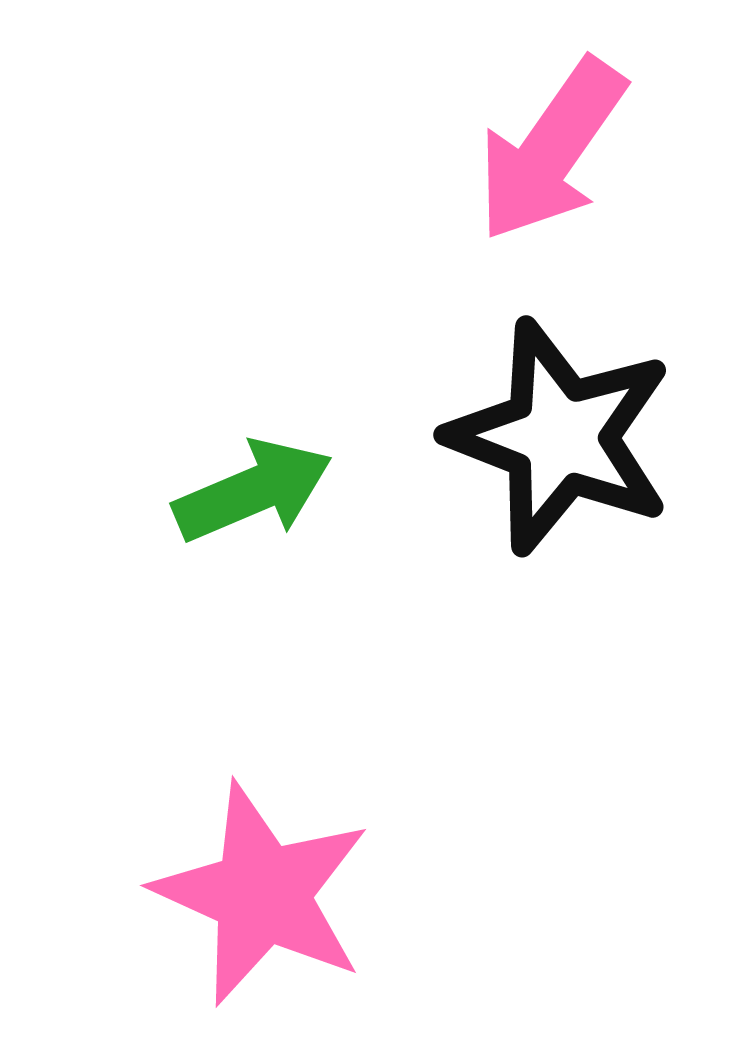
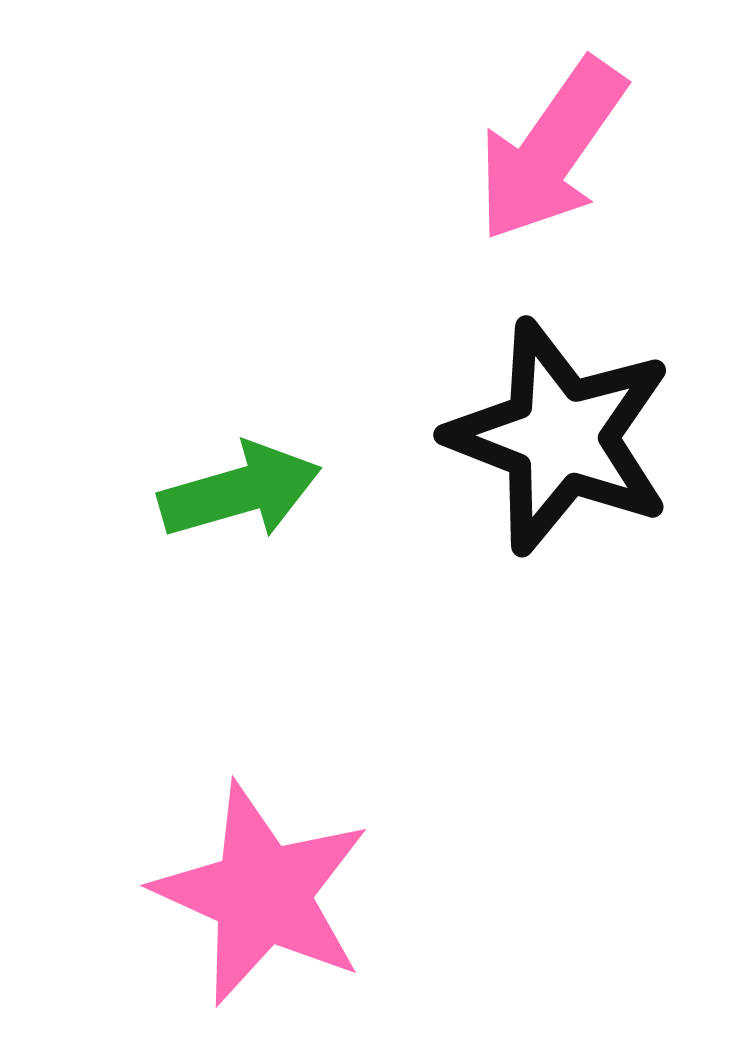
green arrow: moved 13 px left; rotated 7 degrees clockwise
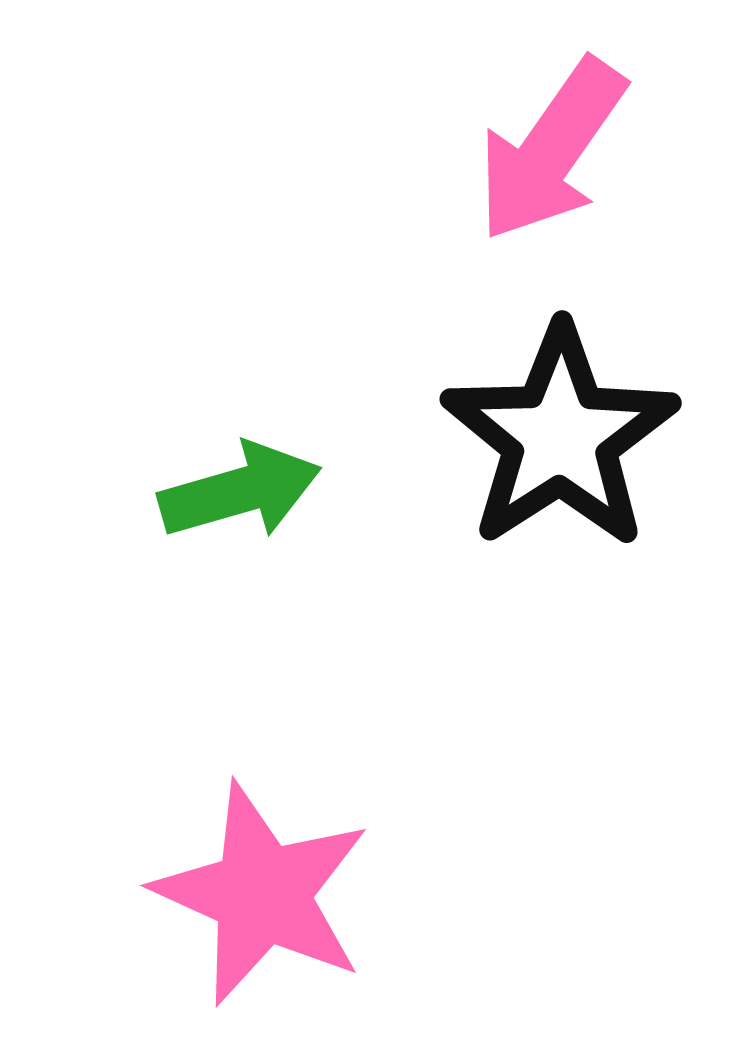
black star: rotated 18 degrees clockwise
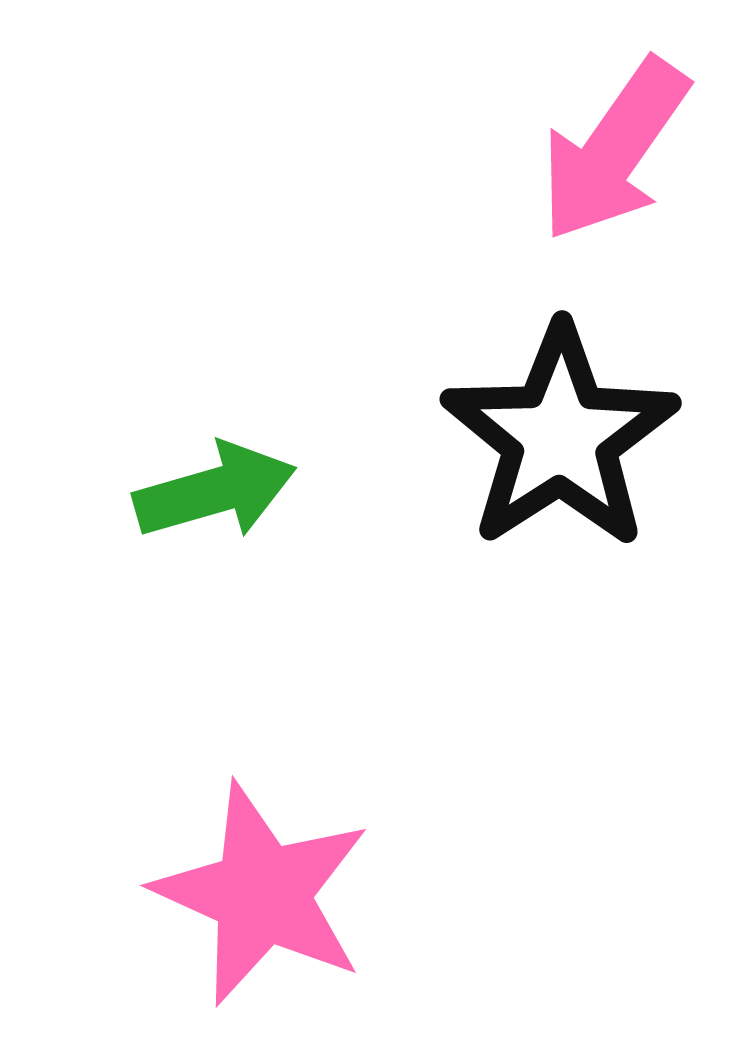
pink arrow: moved 63 px right
green arrow: moved 25 px left
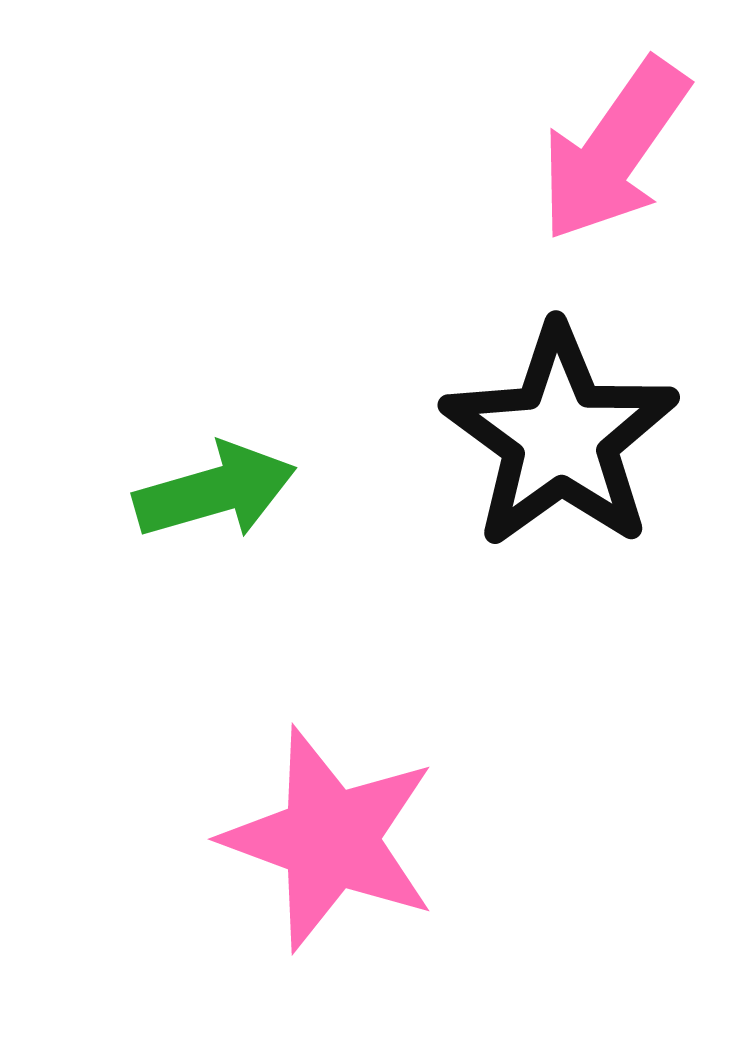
black star: rotated 3 degrees counterclockwise
pink star: moved 68 px right, 55 px up; rotated 4 degrees counterclockwise
